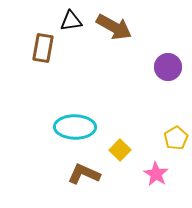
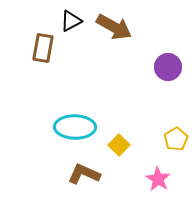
black triangle: rotated 20 degrees counterclockwise
yellow pentagon: moved 1 px down
yellow square: moved 1 px left, 5 px up
pink star: moved 2 px right, 5 px down
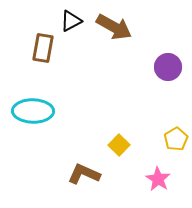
cyan ellipse: moved 42 px left, 16 px up
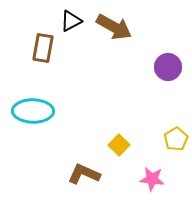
pink star: moved 6 px left; rotated 25 degrees counterclockwise
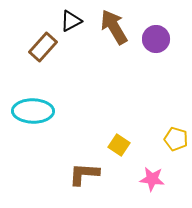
brown arrow: rotated 150 degrees counterclockwise
brown rectangle: moved 1 px up; rotated 32 degrees clockwise
purple circle: moved 12 px left, 28 px up
yellow pentagon: rotated 25 degrees counterclockwise
yellow square: rotated 10 degrees counterclockwise
brown L-shape: rotated 20 degrees counterclockwise
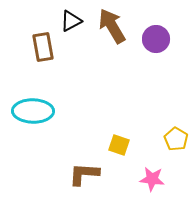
brown arrow: moved 2 px left, 1 px up
brown rectangle: rotated 52 degrees counterclockwise
yellow pentagon: rotated 15 degrees clockwise
yellow square: rotated 15 degrees counterclockwise
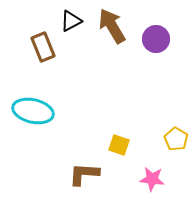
brown rectangle: rotated 12 degrees counterclockwise
cyan ellipse: rotated 12 degrees clockwise
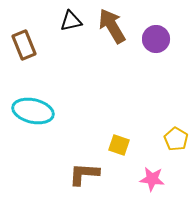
black triangle: rotated 15 degrees clockwise
brown rectangle: moved 19 px left, 2 px up
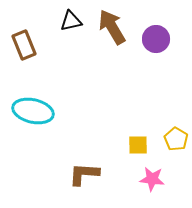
brown arrow: moved 1 px down
yellow square: moved 19 px right; rotated 20 degrees counterclockwise
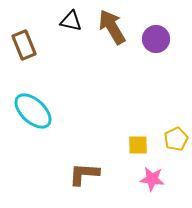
black triangle: rotated 25 degrees clockwise
cyan ellipse: rotated 30 degrees clockwise
yellow pentagon: rotated 15 degrees clockwise
